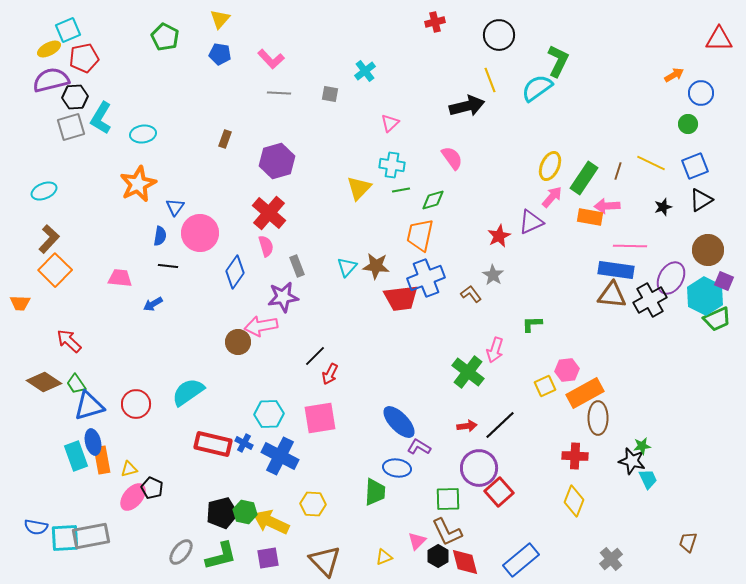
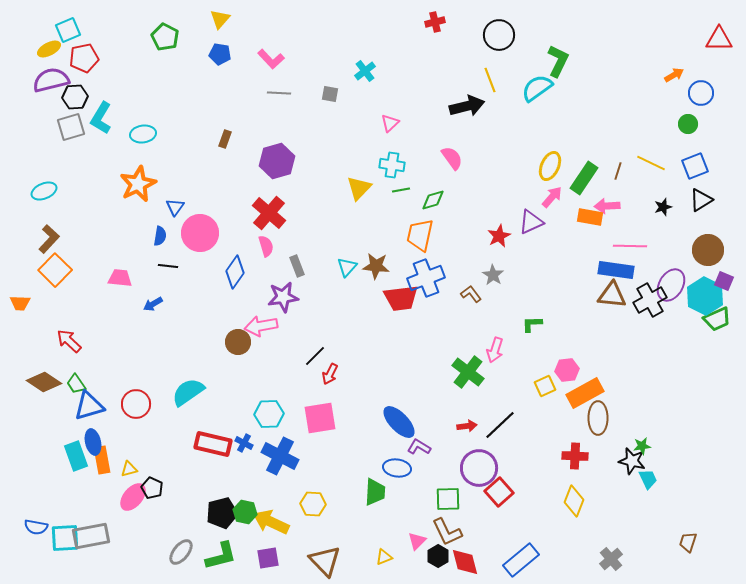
purple ellipse at (671, 278): moved 7 px down
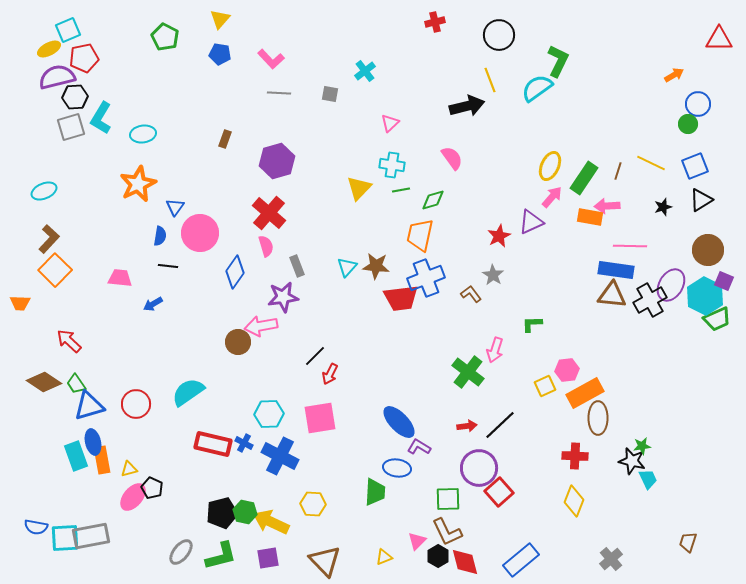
purple semicircle at (51, 80): moved 6 px right, 3 px up
blue circle at (701, 93): moved 3 px left, 11 px down
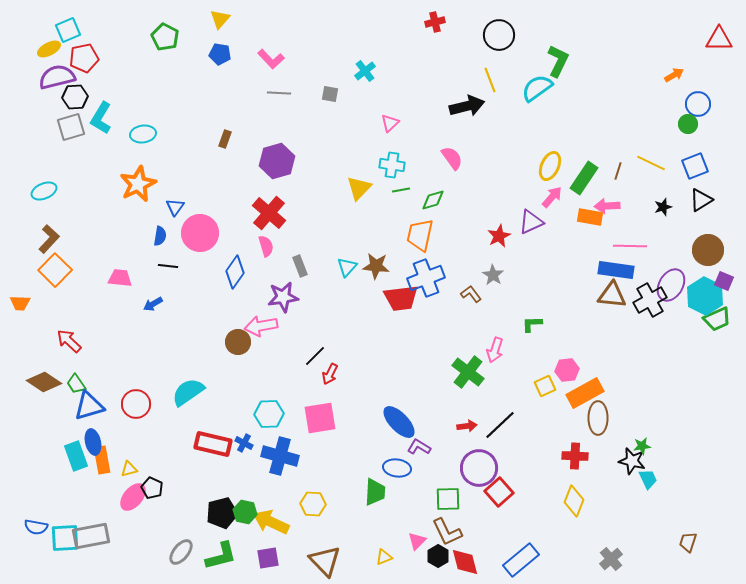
gray rectangle at (297, 266): moved 3 px right
blue cross at (280, 456): rotated 12 degrees counterclockwise
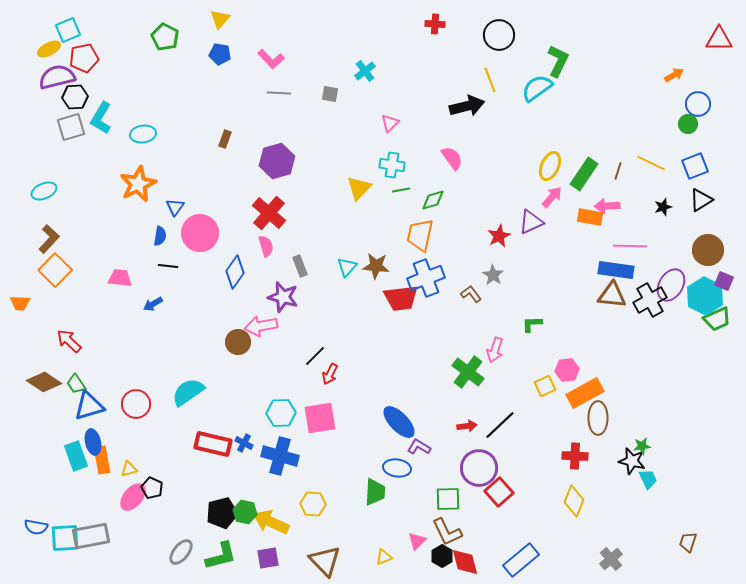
red cross at (435, 22): moved 2 px down; rotated 18 degrees clockwise
green rectangle at (584, 178): moved 4 px up
purple star at (283, 297): rotated 24 degrees clockwise
cyan hexagon at (269, 414): moved 12 px right, 1 px up
black hexagon at (438, 556): moved 4 px right
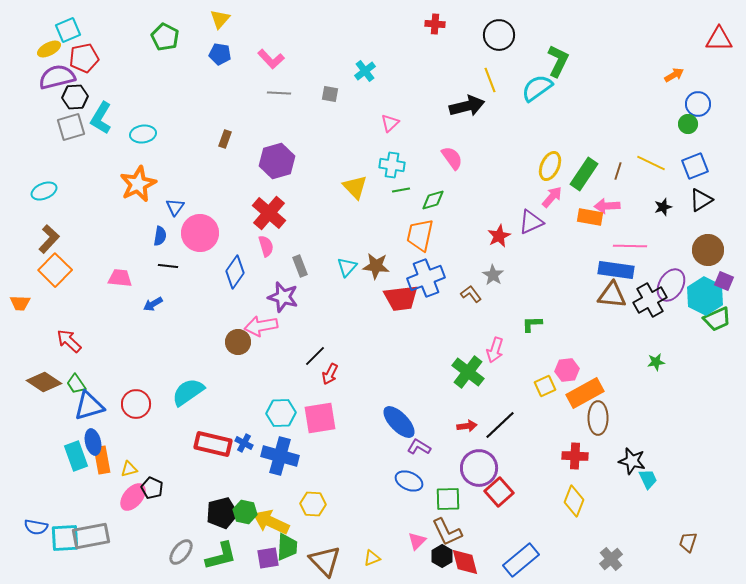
yellow triangle at (359, 188): moved 4 px left, 1 px up; rotated 28 degrees counterclockwise
green star at (642, 446): moved 14 px right, 84 px up
blue ellipse at (397, 468): moved 12 px right, 13 px down; rotated 16 degrees clockwise
green trapezoid at (375, 492): moved 88 px left, 55 px down
yellow triangle at (384, 557): moved 12 px left, 1 px down
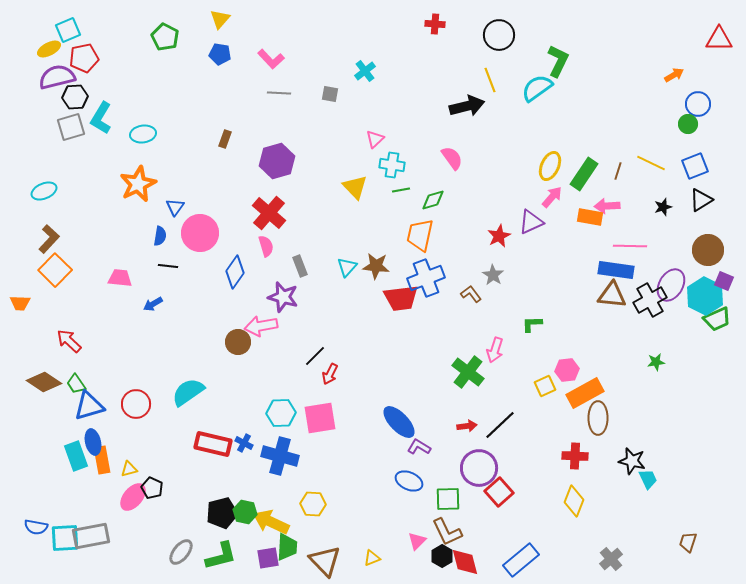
pink triangle at (390, 123): moved 15 px left, 16 px down
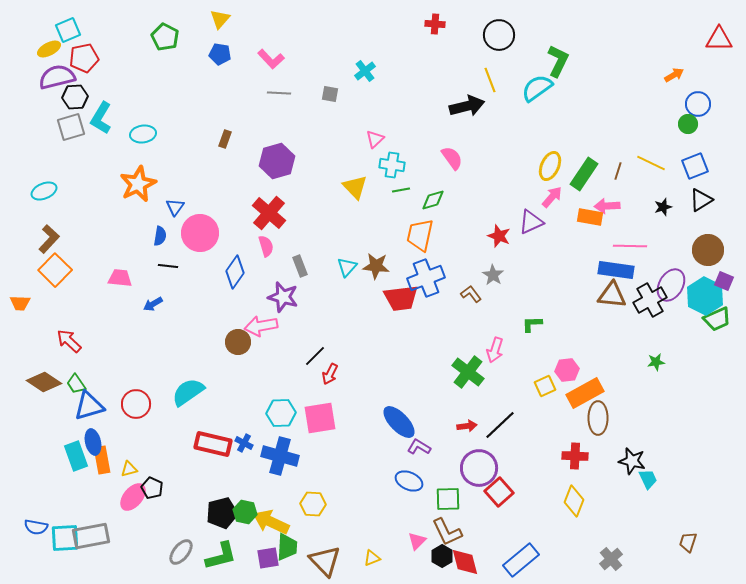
red star at (499, 236): rotated 25 degrees counterclockwise
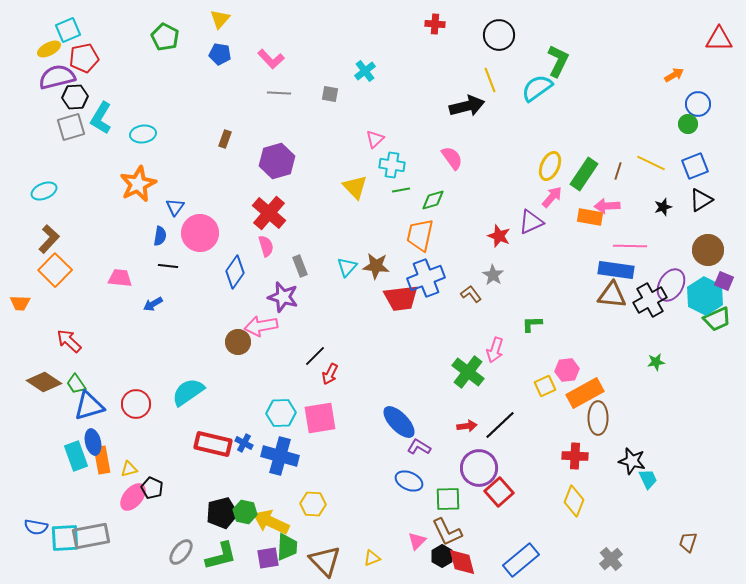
red diamond at (465, 562): moved 3 px left
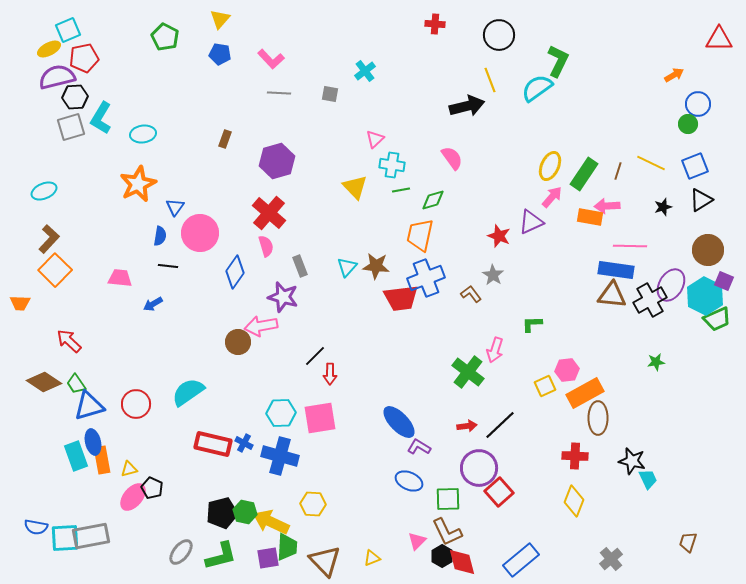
red arrow at (330, 374): rotated 25 degrees counterclockwise
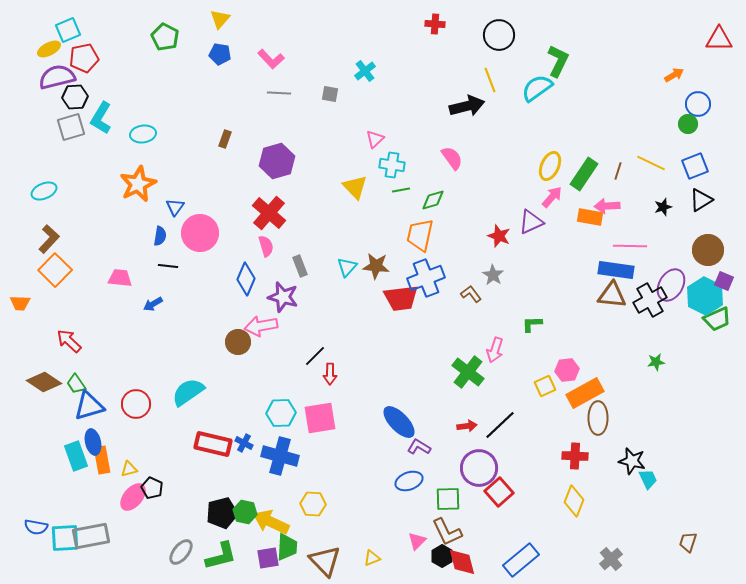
blue diamond at (235, 272): moved 11 px right, 7 px down; rotated 12 degrees counterclockwise
blue ellipse at (409, 481): rotated 44 degrees counterclockwise
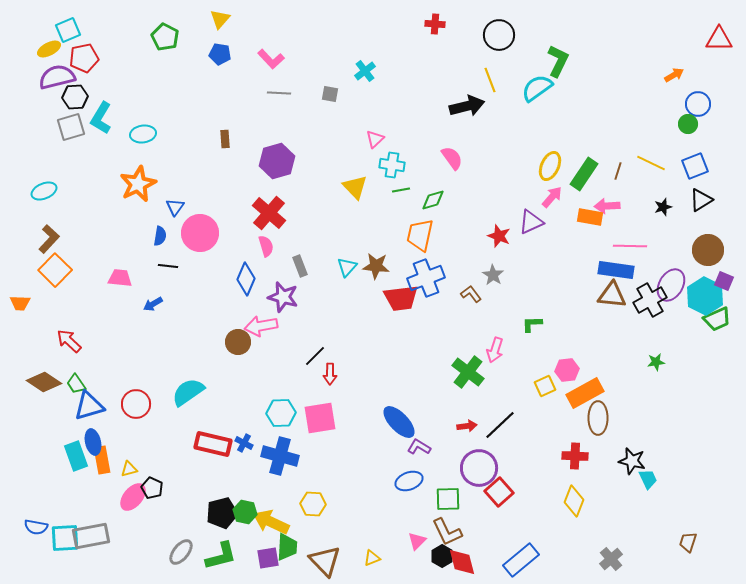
brown rectangle at (225, 139): rotated 24 degrees counterclockwise
